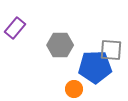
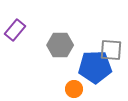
purple rectangle: moved 2 px down
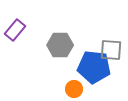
blue pentagon: moved 1 px left; rotated 8 degrees clockwise
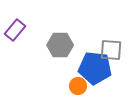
blue pentagon: moved 1 px right, 1 px down
orange circle: moved 4 px right, 3 px up
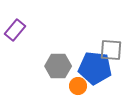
gray hexagon: moved 2 px left, 21 px down
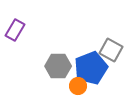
purple rectangle: rotated 10 degrees counterclockwise
gray square: rotated 25 degrees clockwise
blue pentagon: moved 4 px left; rotated 28 degrees counterclockwise
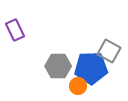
purple rectangle: rotated 55 degrees counterclockwise
gray square: moved 2 px left, 1 px down
blue pentagon: rotated 20 degrees clockwise
